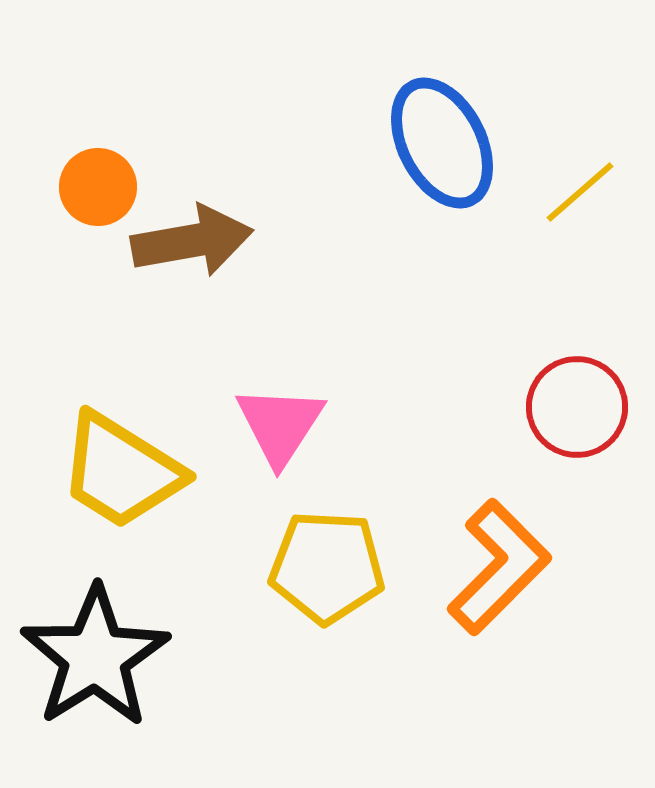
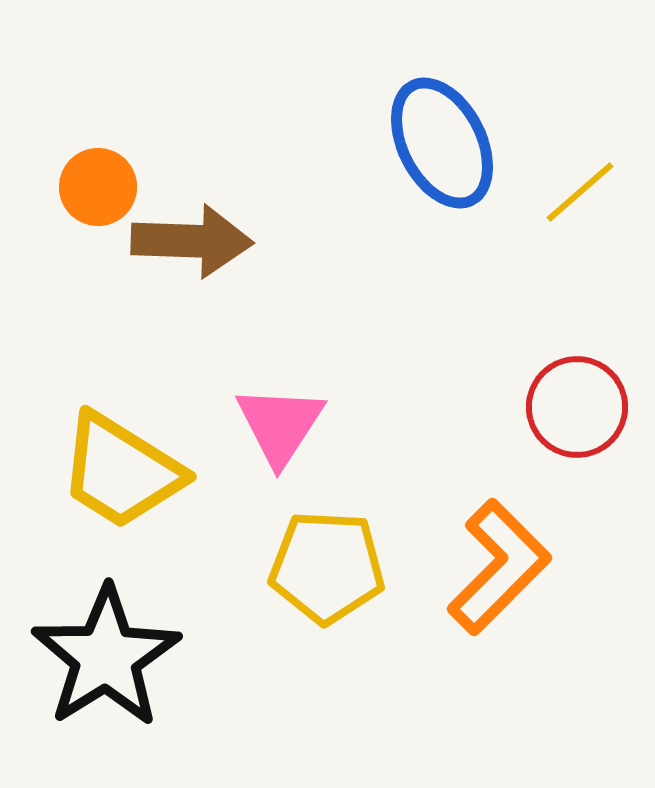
brown arrow: rotated 12 degrees clockwise
black star: moved 11 px right
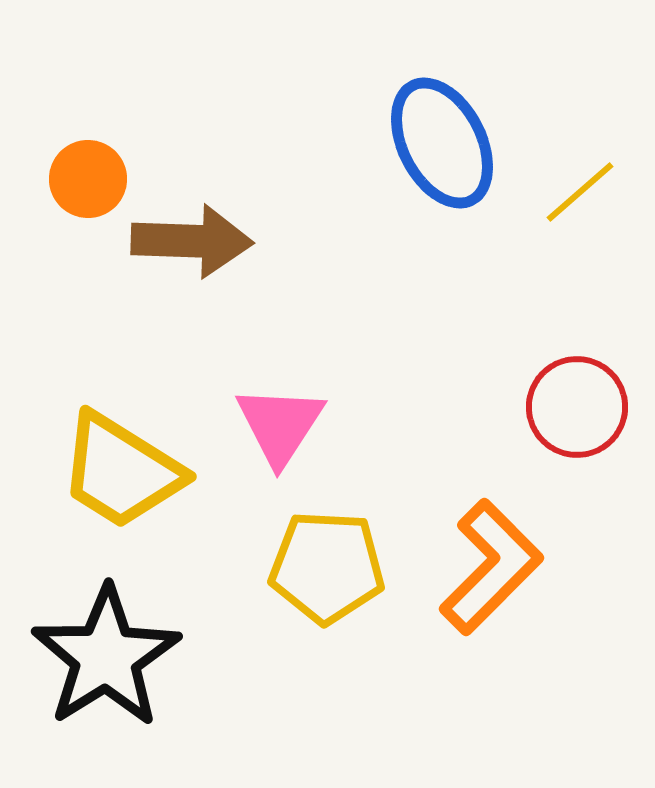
orange circle: moved 10 px left, 8 px up
orange L-shape: moved 8 px left
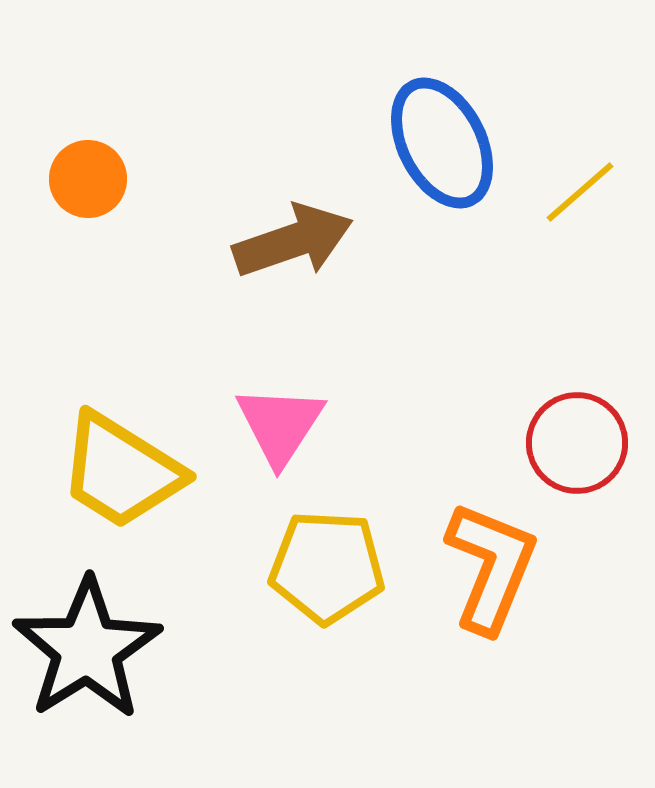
brown arrow: moved 101 px right; rotated 21 degrees counterclockwise
red circle: moved 36 px down
orange L-shape: rotated 23 degrees counterclockwise
black star: moved 19 px left, 8 px up
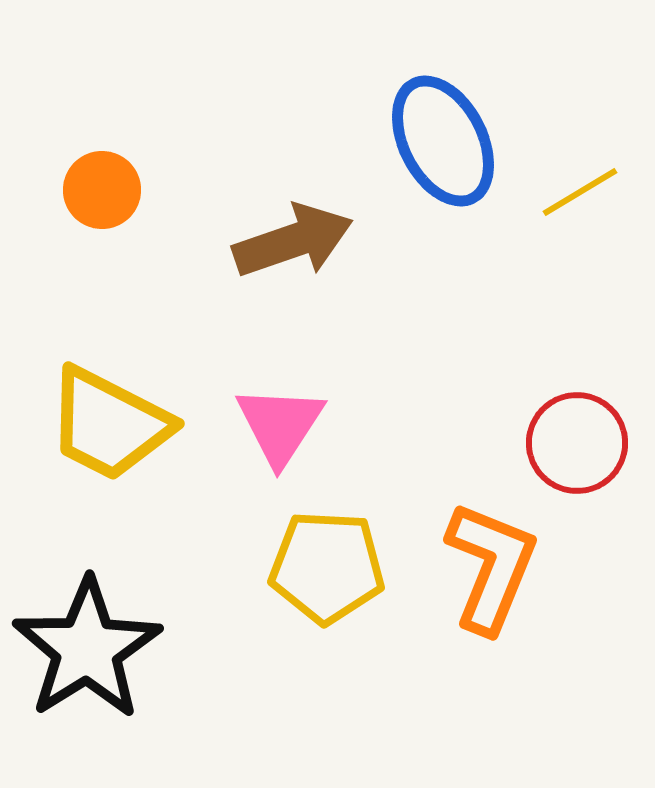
blue ellipse: moved 1 px right, 2 px up
orange circle: moved 14 px right, 11 px down
yellow line: rotated 10 degrees clockwise
yellow trapezoid: moved 12 px left, 47 px up; rotated 5 degrees counterclockwise
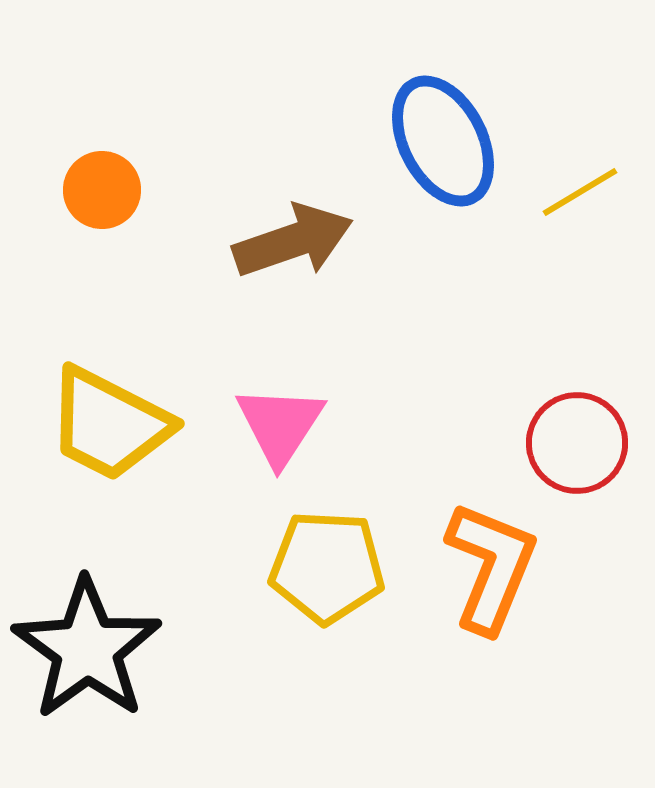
black star: rotated 4 degrees counterclockwise
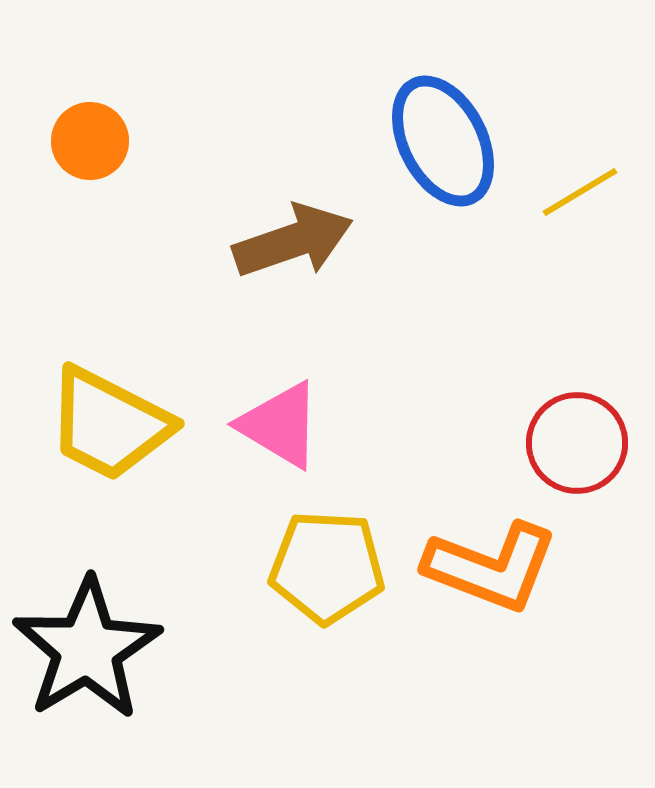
orange circle: moved 12 px left, 49 px up
pink triangle: rotated 32 degrees counterclockwise
orange L-shape: rotated 89 degrees clockwise
black star: rotated 5 degrees clockwise
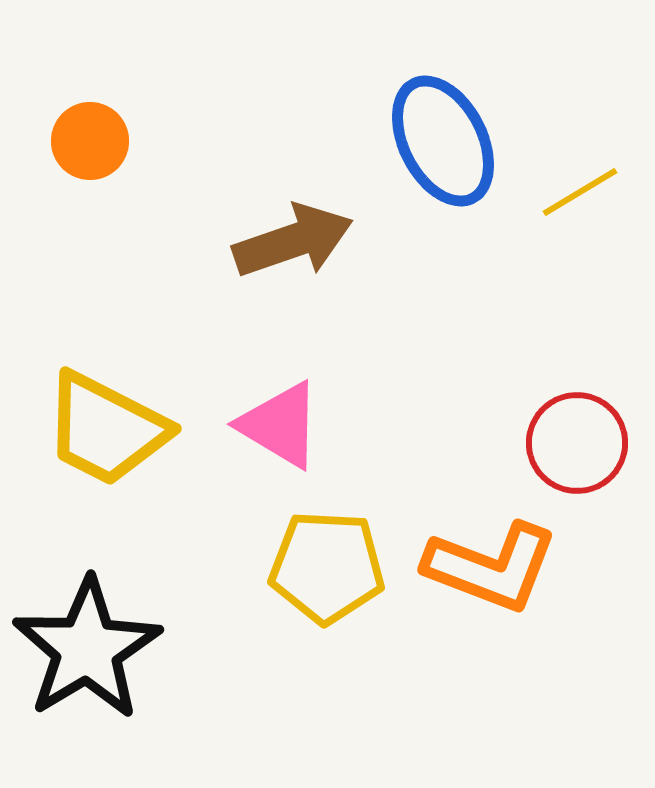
yellow trapezoid: moved 3 px left, 5 px down
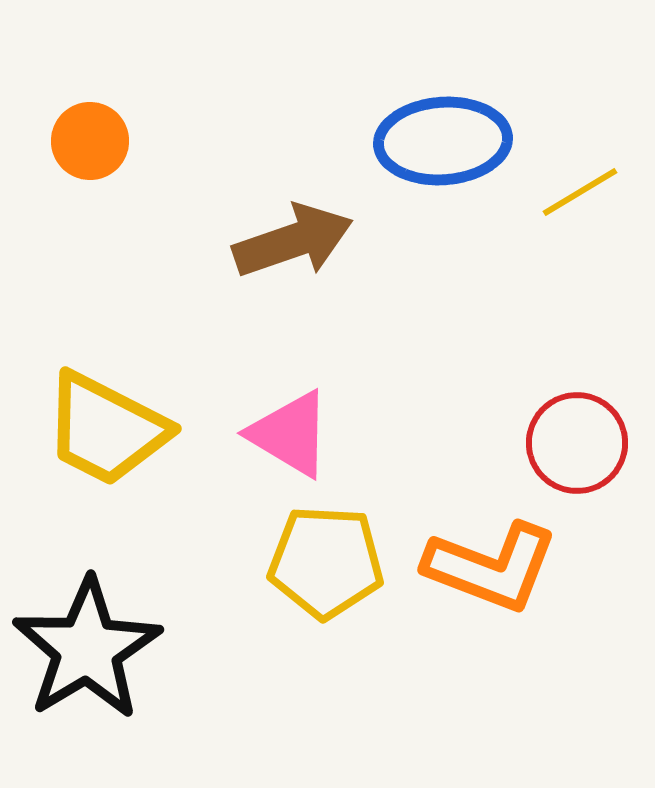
blue ellipse: rotated 67 degrees counterclockwise
pink triangle: moved 10 px right, 9 px down
yellow pentagon: moved 1 px left, 5 px up
